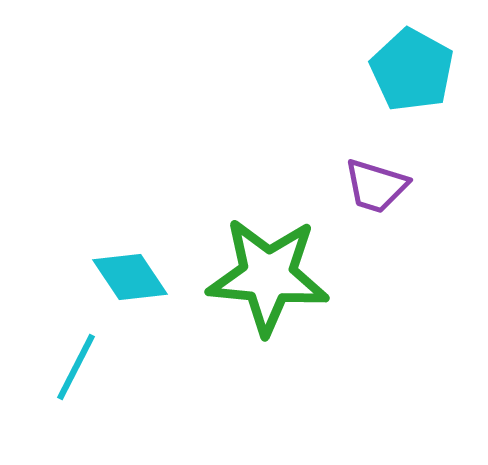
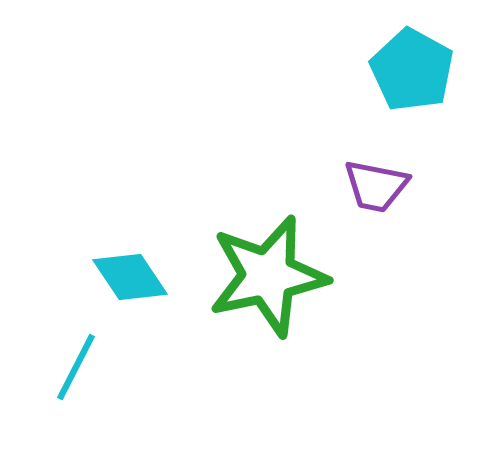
purple trapezoid: rotated 6 degrees counterclockwise
green star: rotated 17 degrees counterclockwise
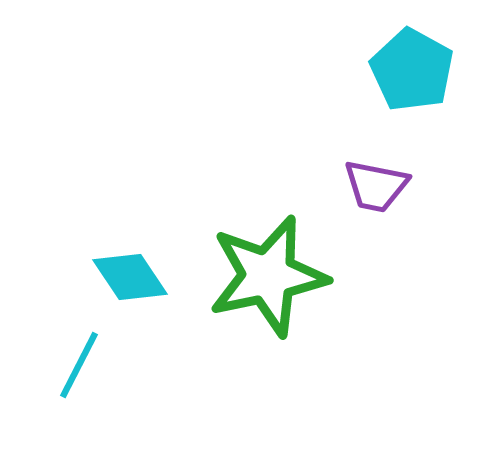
cyan line: moved 3 px right, 2 px up
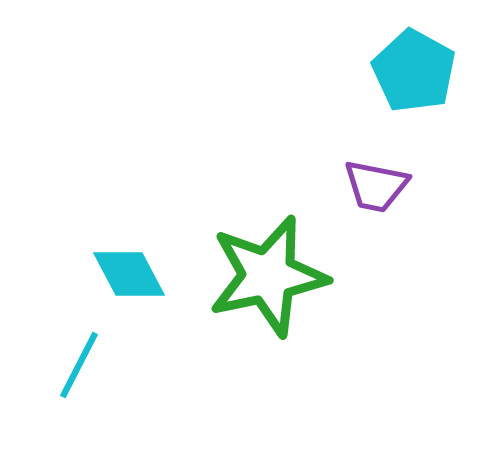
cyan pentagon: moved 2 px right, 1 px down
cyan diamond: moved 1 px left, 3 px up; rotated 6 degrees clockwise
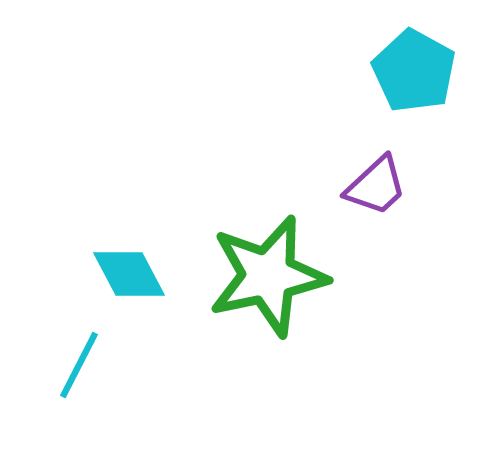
purple trapezoid: rotated 54 degrees counterclockwise
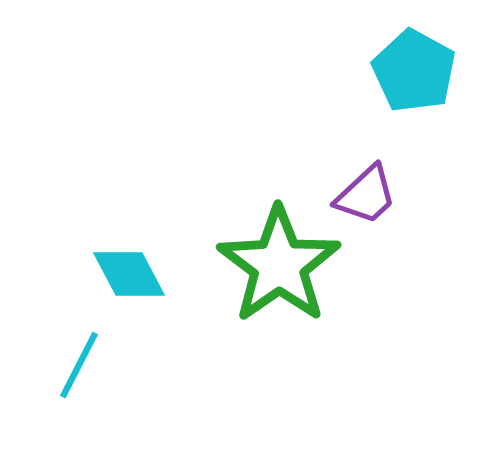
purple trapezoid: moved 10 px left, 9 px down
green star: moved 11 px right, 11 px up; rotated 23 degrees counterclockwise
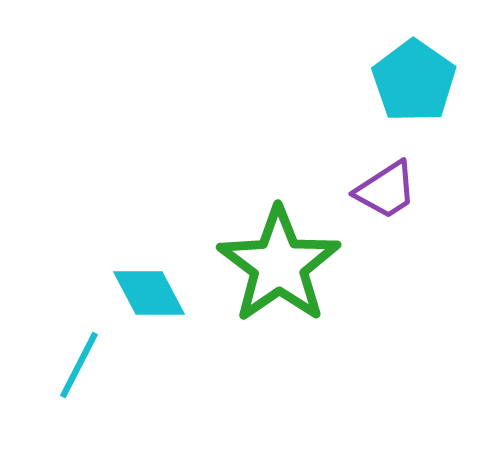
cyan pentagon: moved 10 px down; rotated 6 degrees clockwise
purple trapezoid: moved 20 px right, 5 px up; rotated 10 degrees clockwise
cyan diamond: moved 20 px right, 19 px down
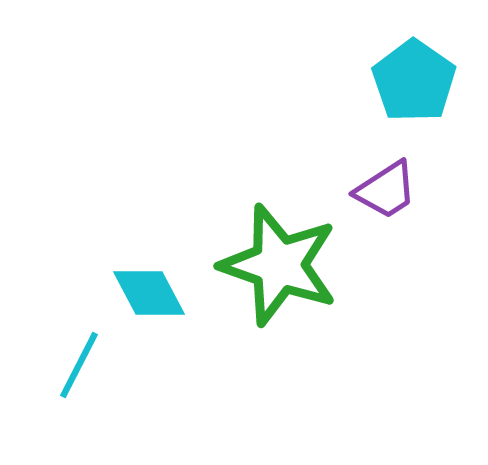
green star: rotated 18 degrees counterclockwise
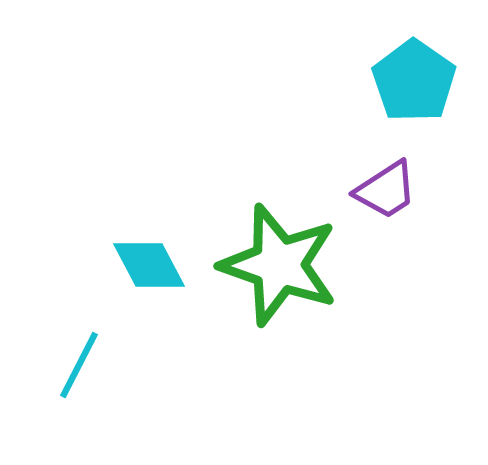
cyan diamond: moved 28 px up
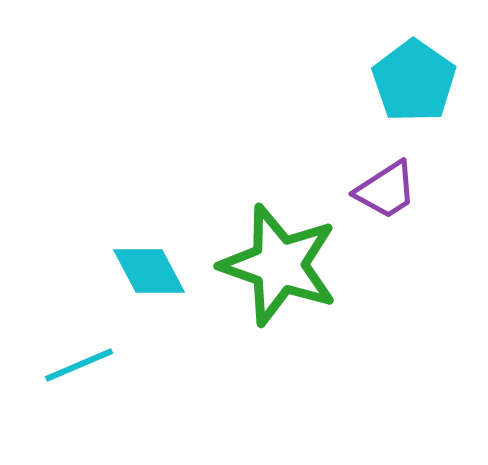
cyan diamond: moved 6 px down
cyan line: rotated 40 degrees clockwise
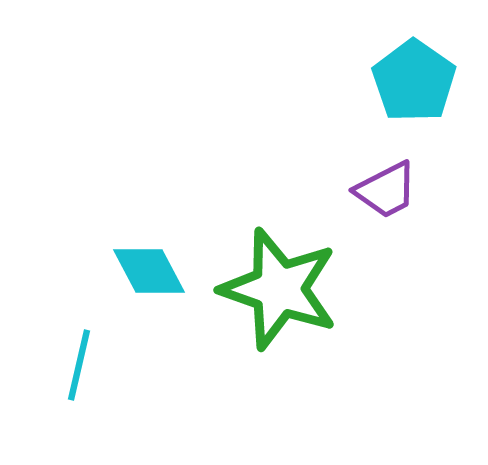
purple trapezoid: rotated 6 degrees clockwise
green star: moved 24 px down
cyan line: rotated 54 degrees counterclockwise
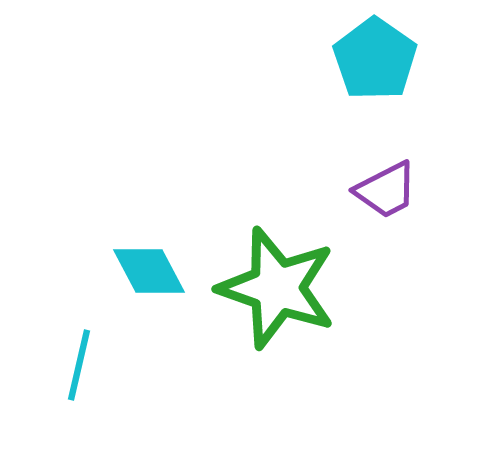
cyan pentagon: moved 39 px left, 22 px up
green star: moved 2 px left, 1 px up
